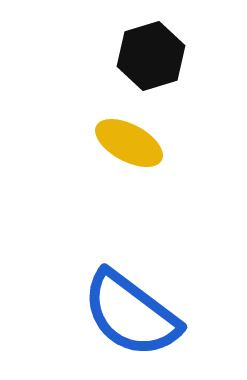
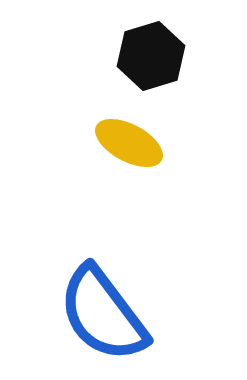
blue semicircle: moved 28 px left; rotated 16 degrees clockwise
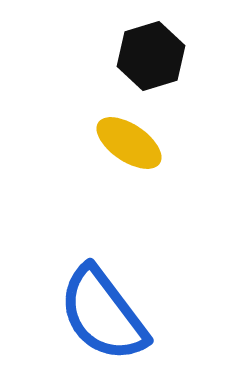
yellow ellipse: rotated 6 degrees clockwise
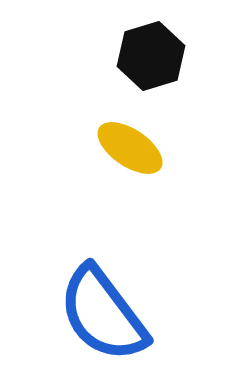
yellow ellipse: moved 1 px right, 5 px down
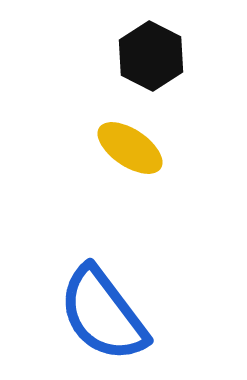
black hexagon: rotated 16 degrees counterclockwise
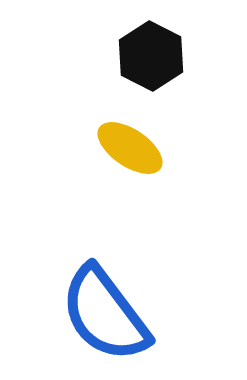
blue semicircle: moved 2 px right
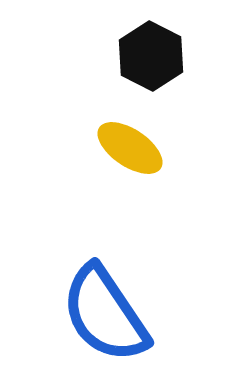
blue semicircle: rotated 3 degrees clockwise
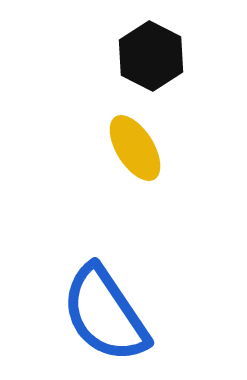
yellow ellipse: moved 5 px right; rotated 24 degrees clockwise
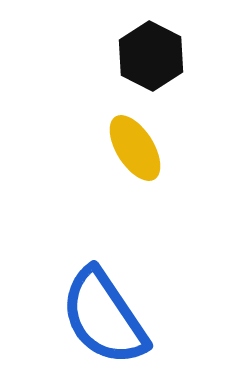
blue semicircle: moved 1 px left, 3 px down
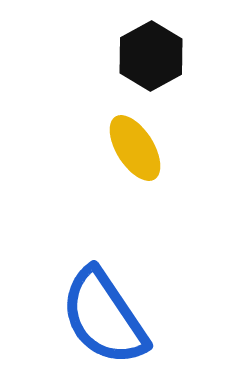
black hexagon: rotated 4 degrees clockwise
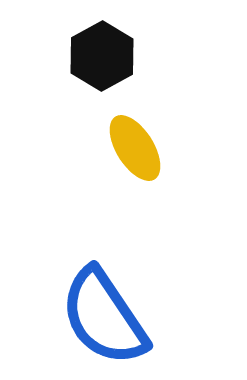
black hexagon: moved 49 px left
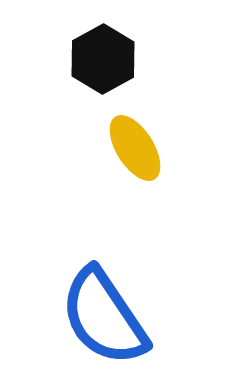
black hexagon: moved 1 px right, 3 px down
